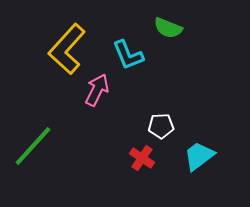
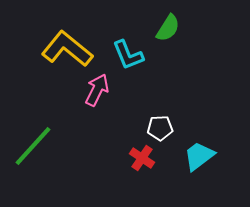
green semicircle: rotated 80 degrees counterclockwise
yellow L-shape: rotated 87 degrees clockwise
white pentagon: moved 1 px left, 2 px down
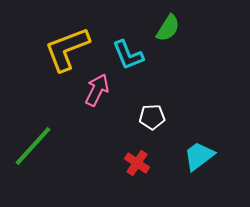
yellow L-shape: rotated 60 degrees counterclockwise
white pentagon: moved 8 px left, 11 px up
red cross: moved 5 px left, 5 px down
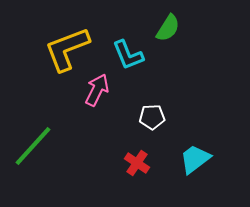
cyan trapezoid: moved 4 px left, 3 px down
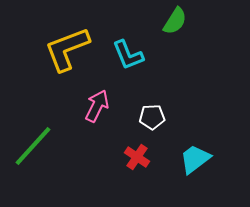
green semicircle: moved 7 px right, 7 px up
pink arrow: moved 16 px down
red cross: moved 6 px up
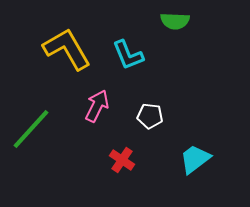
green semicircle: rotated 60 degrees clockwise
yellow L-shape: rotated 81 degrees clockwise
white pentagon: moved 2 px left, 1 px up; rotated 10 degrees clockwise
green line: moved 2 px left, 17 px up
red cross: moved 15 px left, 3 px down
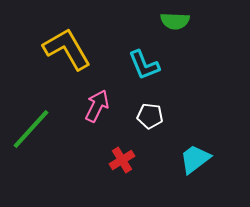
cyan L-shape: moved 16 px right, 10 px down
red cross: rotated 25 degrees clockwise
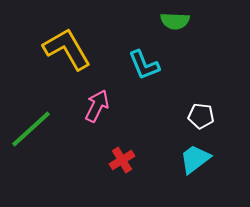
white pentagon: moved 51 px right
green line: rotated 6 degrees clockwise
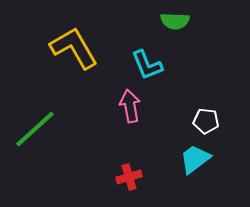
yellow L-shape: moved 7 px right, 1 px up
cyan L-shape: moved 3 px right
pink arrow: moved 33 px right; rotated 36 degrees counterclockwise
white pentagon: moved 5 px right, 5 px down
green line: moved 4 px right
red cross: moved 7 px right, 17 px down; rotated 15 degrees clockwise
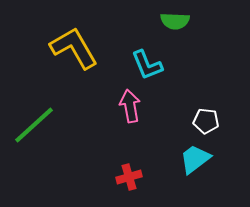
green line: moved 1 px left, 4 px up
